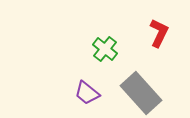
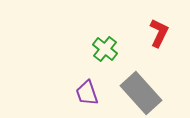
purple trapezoid: rotated 32 degrees clockwise
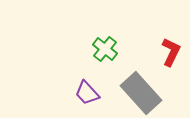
red L-shape: moved 12 px right, 19 px down
purple trapezoid: rotated 24 degrees counterclockwise
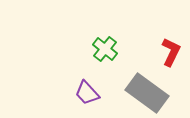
gray rectangle: moved 6 px right; rotated 12 degrees counterclockwise
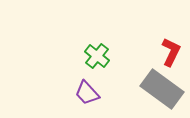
green cross: moved 8 px left, 7 px down
gray rectangle: moved 15 px right, 4 px up
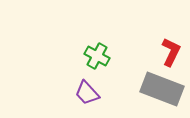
green cross: rotated 10 degrees counterclockwise
gray rectangle: rotated 15 degrees counterclockwise
